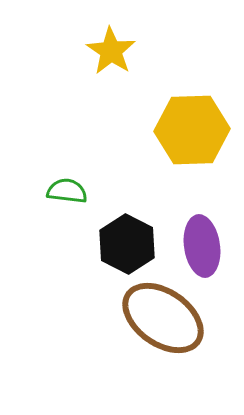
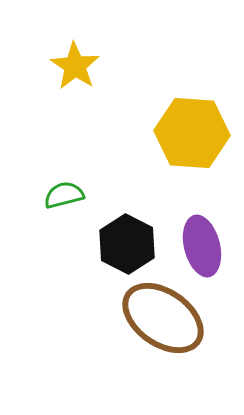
yellow star: moved 36 px left, 15 px down
yellow hexagon: moved 3 px down; rotated 6 degrees clockwise
green semicircle: moved 3 px left, 4 px down; rotated 21 degrees counterclockwise
purple ellipse: rotated 6 degrees counterclockwise
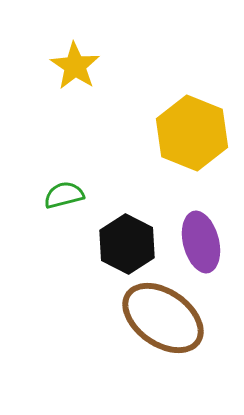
yellow hexagon: rotated 18 degrees clockwise
purple ellipse: moved 1 px left, 4 px up
